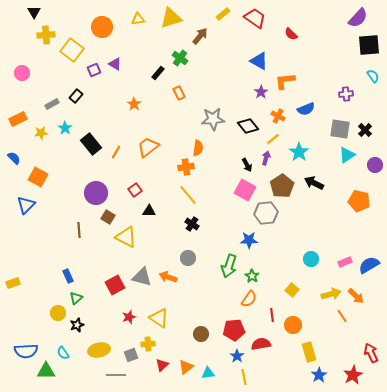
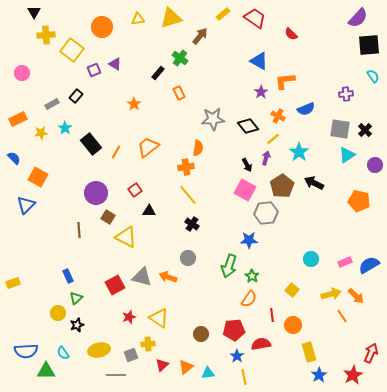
red arrow at (371, 353): rotated 48 degrees clockwise
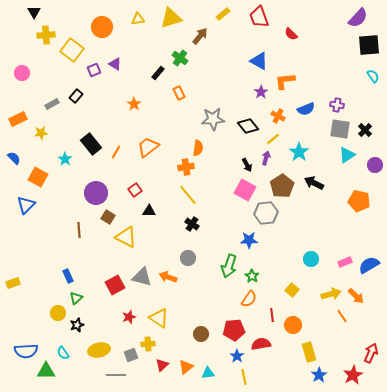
red trapezoid at (255, 18): moved 4 px right, 1 px up; rotated 145 degrees counterclockwise
purple cross at (346, 94): moved 9 px left, 11 px down; rotated 16 degrees clockwise
cyan star at (65, 128): moved 31 px down
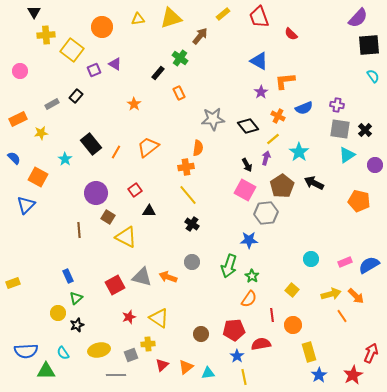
pink circle at (22, 73): moved 2 px left, 2 px up
blue semicircle at (306, 109): moved 2 px left, 1 px up
gray circle at (188, 258): moved 4 px right, 4 px down
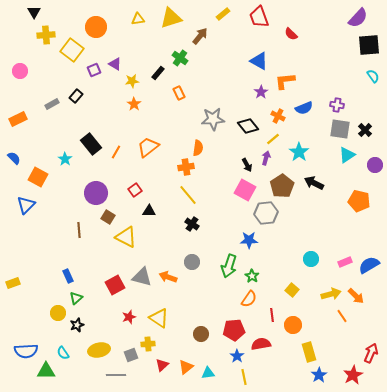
orange circle at (102, 27): moved 6 px left
yellow star at (41, 133): moved 91 px right, 52 px up
